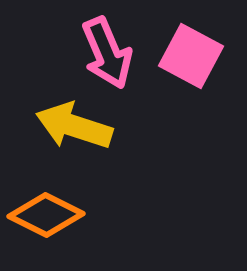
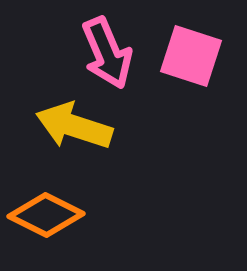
pink square: rotated 10 degrees counterclockwise
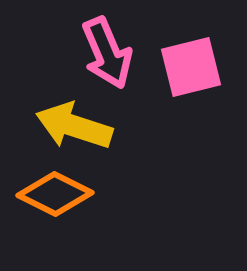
pink square: moved 11 px down; rotated 32 degrees counterclockwise
orange diamond: moved 9 px right, 21 px up
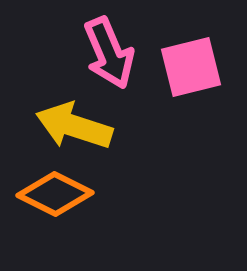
pink arrow: moved 2 px right
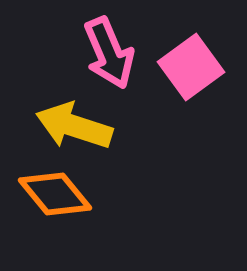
pink square: rotated 22 degrees counterclockwise
orange diamond: rotated 24 degrees clockwise
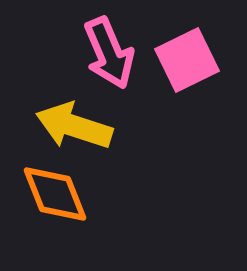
pink square: moved 4 px left, 7 px up; rotated 10 degrees clockwise
orange diamond: rotated 18 degrees clockwise
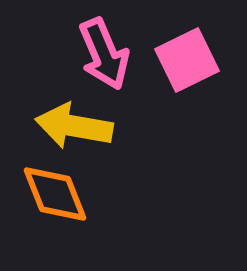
pink arrow: moved 5 px left, 1 px down
yellow arrow: rotated 8 degrees counterclockwise
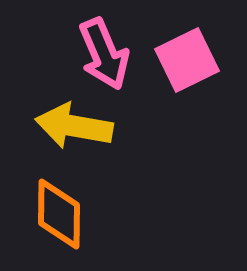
orange diamond: moved 4 px right, 20 px down; rotated 22 degrees clockwise
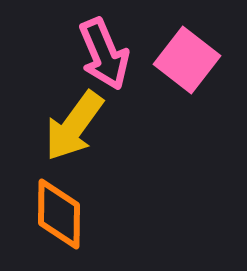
pink square: rotated 26 degrees counterclockwise
yellow arrow: rotated 64 degrees counterclockwise
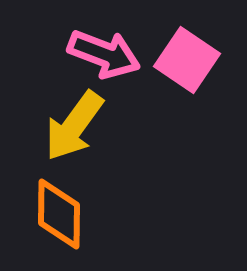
pink arrow: rotated 46 degrees counterclockwise
pink square: rotated 4 degrees counterclockwise
